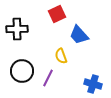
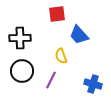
red square: rotated 18 degrees clockwise
black cross: moved 3 px right, 9 px down
purple line: moved 3 px right, 2 px down
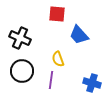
red square: rotated 12 degrees clockwise
black cross: rotated 25 degrees clockwise
yellow semicircle: moved 3 px left, 3 px down
purple line: rotated 18 degrees counterclockwise
blue cross: moved 1 px left, 1 px up
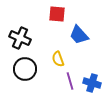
black circle: moved 3 px right, 2 px up
purple line: moved 19 px right, 1 px down; rotated 24 degrees counterclockwise
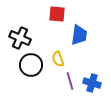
blue trapezoid: rotated 130 degrees counterclockwise
black circle: moved 6 px right, 4 px up
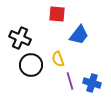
blue trapezoid: rotated 30 degrees clockwise
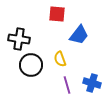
black cross: moved 1 px left, 1 px down; rotated 15 degrees counterclockwise
yellow semicircle: moved 2 px right
purple line: moved 3 px left, 4 px down
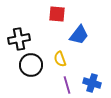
black cross: rotated 20 degrees counterclockwise
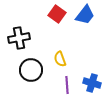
red square: rotated 30 degrees clockwise
blue trapezoid: moved 6 px right, 20 px up
black cross: moved 1 px up
black circle: moved 5 px down
purple line: rotated 12 degrees clockwise
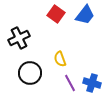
red square: moved 1 px left
black cross: rotated 15 degrees counterclockwise
black circle: moved 1 px left, 3 px down
purple line: moved 3 px right, 2 px up; rotated 24 degrees counterclockwise
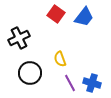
blue trapezoid: moved 1 px left, 2 px down
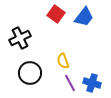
black cross: moved 1 px right
yellow semicircle: moved 3 px right, 2 px down
